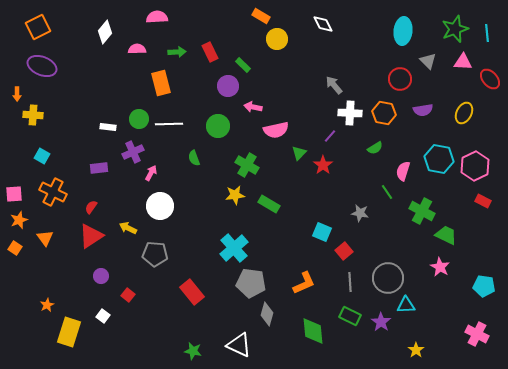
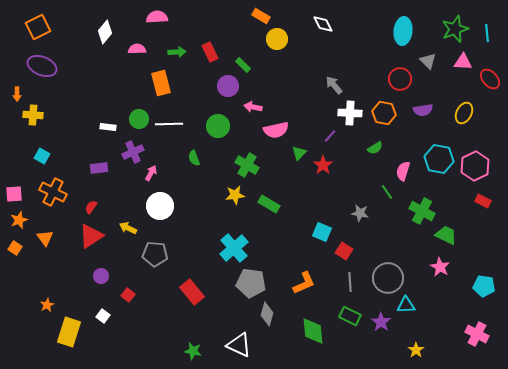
red square at (344, 251): rotated 18 degrees counterclockwise
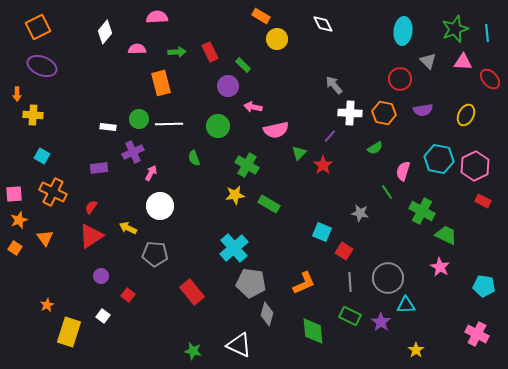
yellow ellipse at (464, 113): moved 2 px right, 2 px down
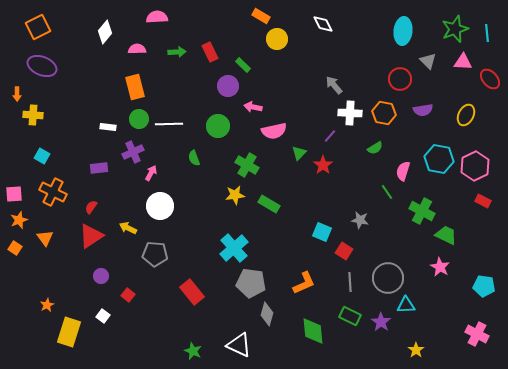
orange rectangle at (161, 83): moved 26 px left, 4 px down
pink semicircle at (276, 130): moved 2 px left, 1 px down
gray star at (360, 213): moved 7 px down
green star at (193, 351): rotated 12 degrees clockwise
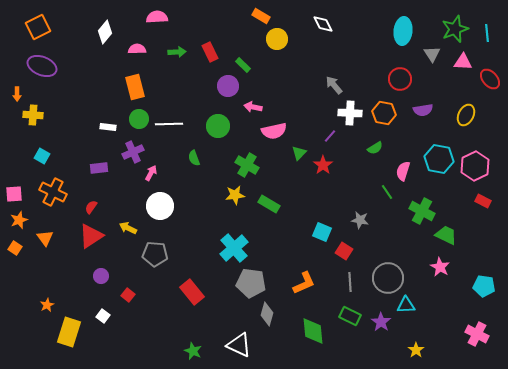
gray triangle at (428, 61): moved 4 px right, 7 px up; rotated 12 degrees clockwise
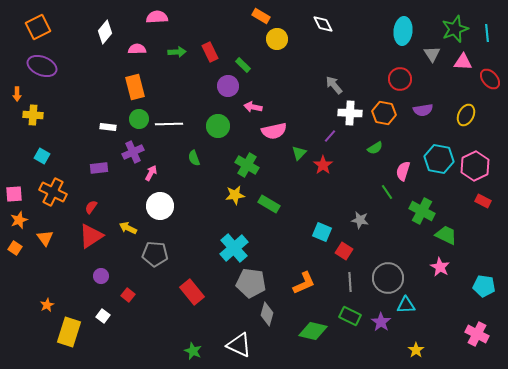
green diamond at (313, 331): rotated 72 degrees counterclockwise
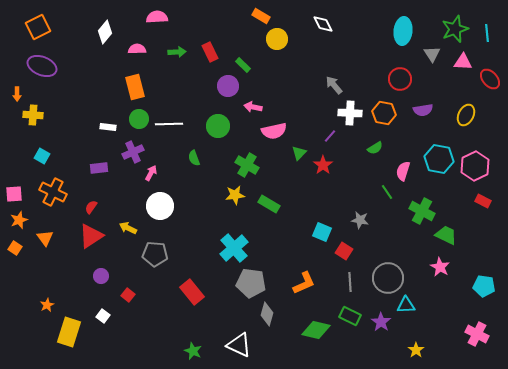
green diamond at (313, 331): moved 3 px right, 1 px up
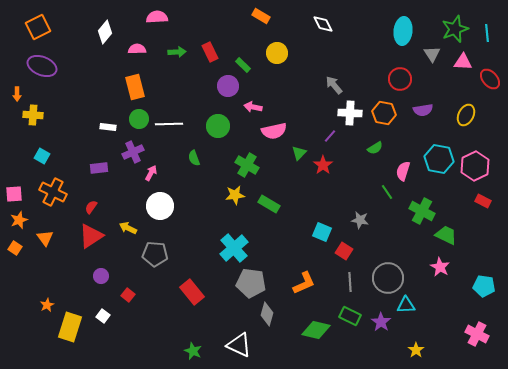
yellow circle at (277, 39): moved 14 px down
yellow rectangle at (69, 332): moved 1 px right, 5 px up
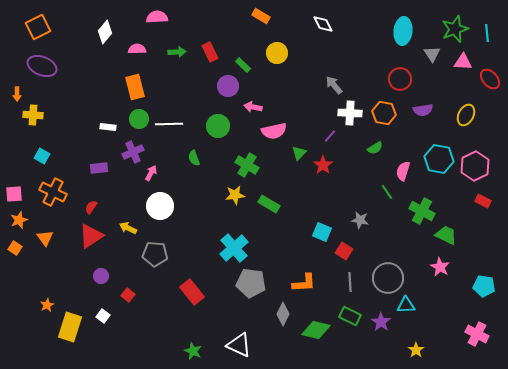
orange L-shape at (304, 283): rotated 20 degrees clockwise
gray diamond at (267, 314): moved 16 px right; rotated 10 degrees clockwise
